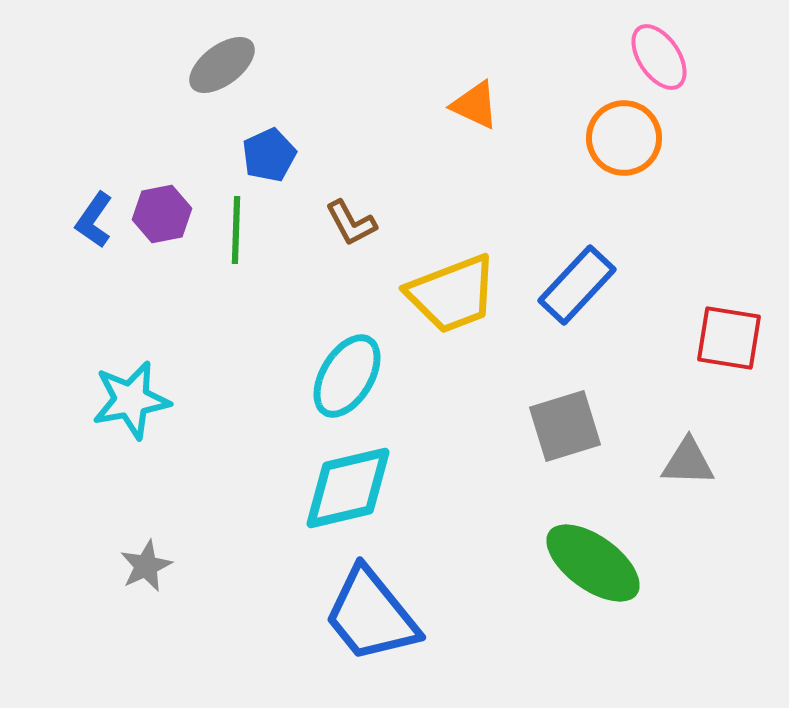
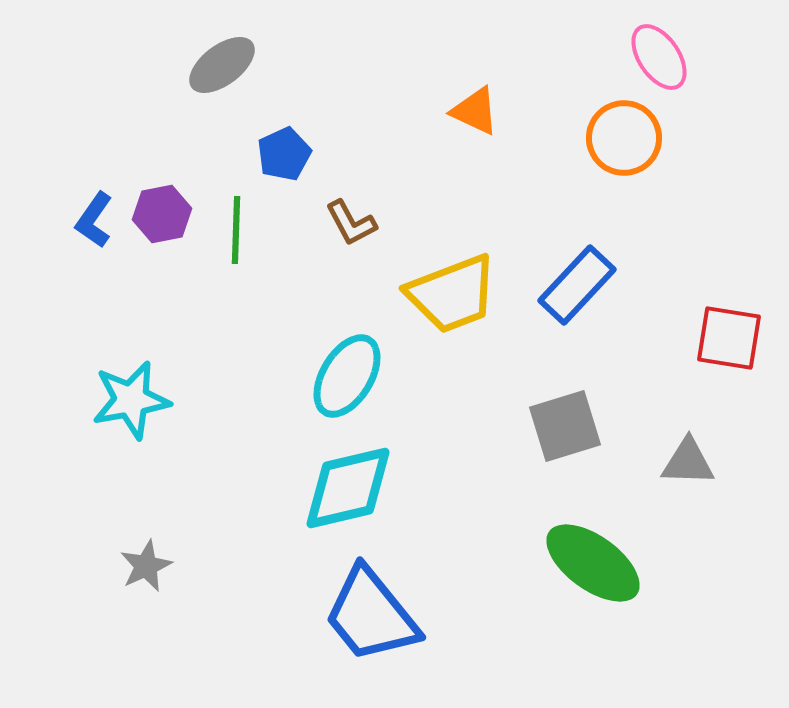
orange triangle: moved 6 px down
blue pentagon: moved 15 px right, 1 px up
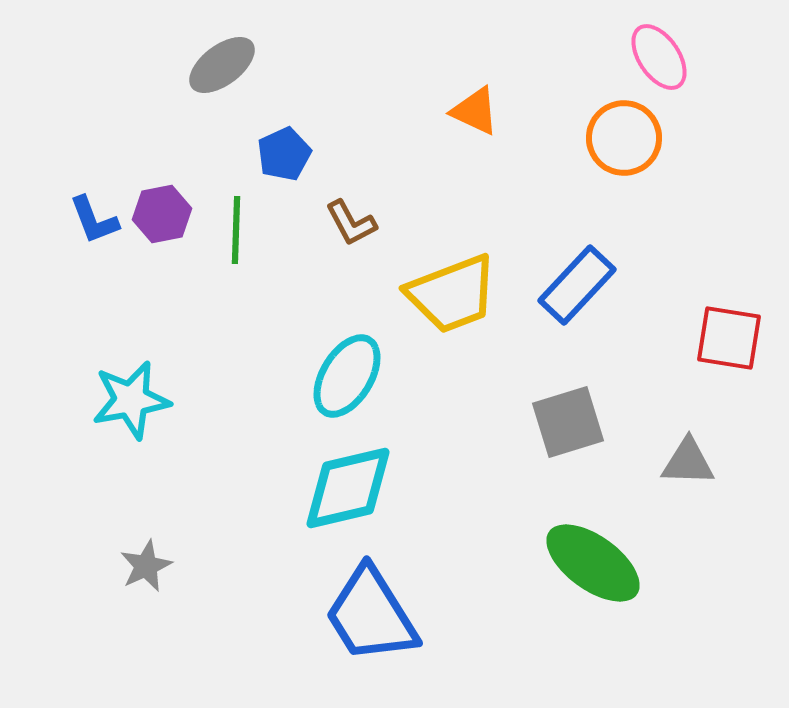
blue L-shape: rotated 56 degrees counterclockwise
gray square: moved 3 px right, 4 px up
blue trapezoid: rotated 7 degrees clockwise
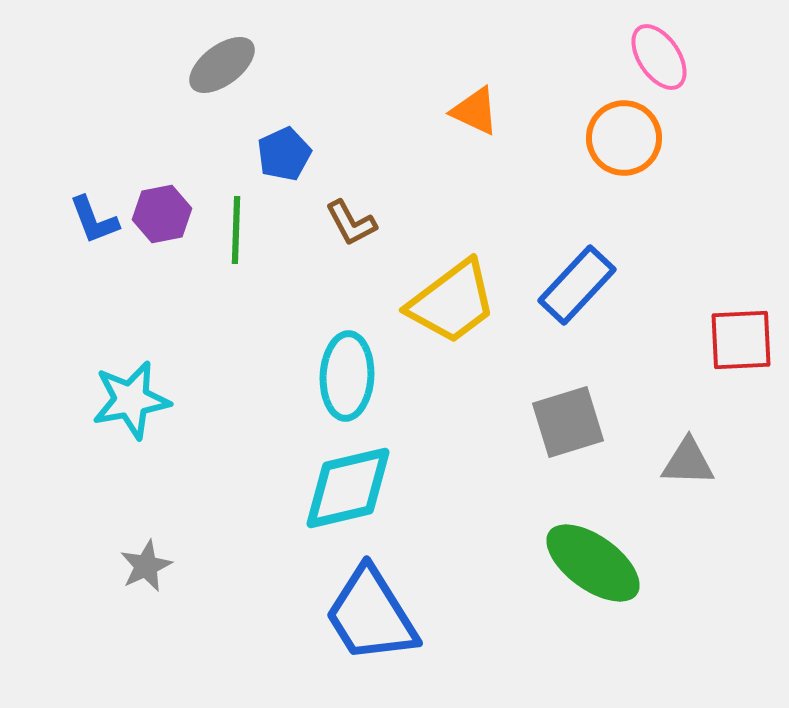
yellow trapezoid: moved 8 px down; rotated 16 degrees counterclockwise
red square: moved 12 px right, 2 px down; rotated 12 degrees counterclockwise
cyan ellipse: rotated 28 degrees counterclockwise
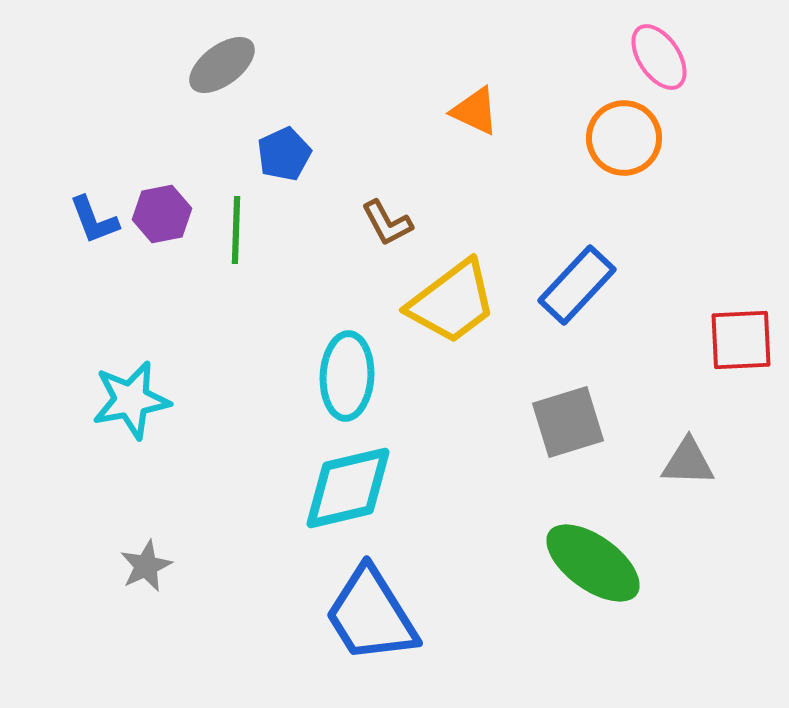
brown L-shape: moved 36 px right
